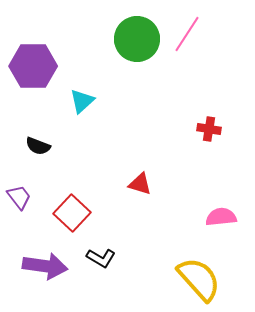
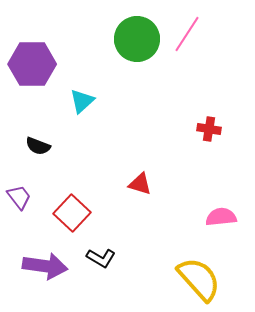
purple hexagon: moved 1 px left, 2 px up
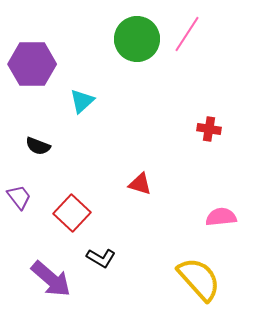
purple arrow: moved 6 px right, 13 px down; rotated 33 degrees clockwise
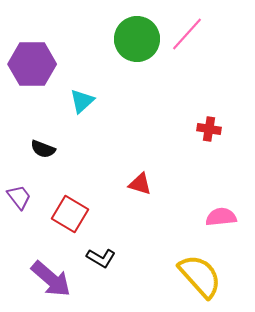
pink line: rotated 9 degrees clockwise
black semicircle: moved 5 px right, 3 px down
red square: moved 2 px left, 1 px down; rotated 12 degrees counterclockwise
yellow semicircle: moved 1 px right, 3 px up
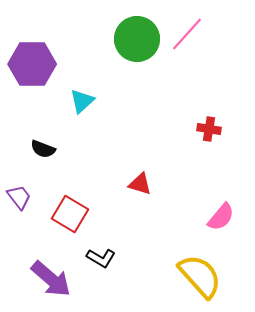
pink semicircle: rotated 136 degrees clockwise
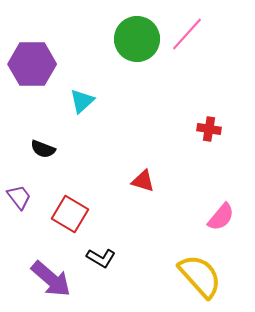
red triangle: moved 3 px right, 3 px up
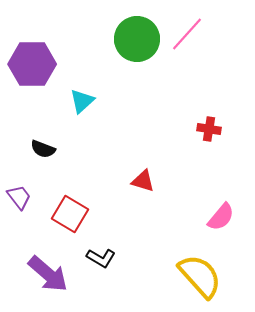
purple arrow: moved 3 px left, 5 px up
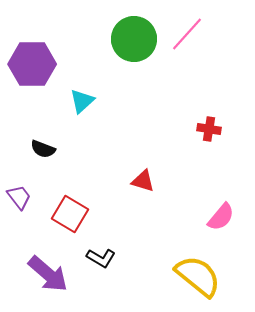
green circle: moved 3 px left
yellow semicircle: moved 2 px left; rotated 9 degrees counterclockwise
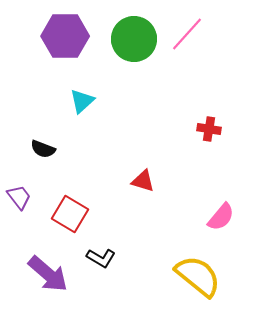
purple hexagon: moved 33 px right, 28 px up
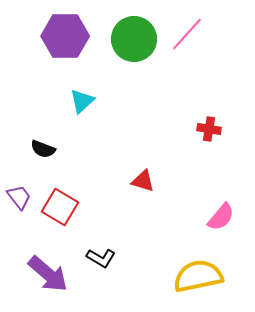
red square: moved 10 px left, 7 px up
yellow semicircle: rotated 51 degrees counterclockwise
